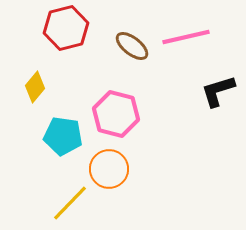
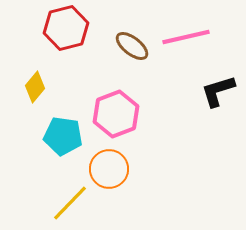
pink hexagon: rotated 24 degrees clockwise
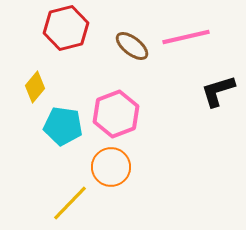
cyan pentagon: moved 10 px up
orange circle: moved 2 px right, 2 px up
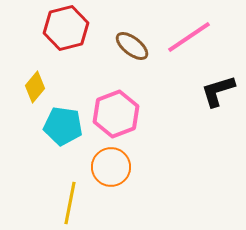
pink line: moved 3 px right; rotated 21 degrees counterclockwise
yellow line: rotated 33 degrees counterclockwise
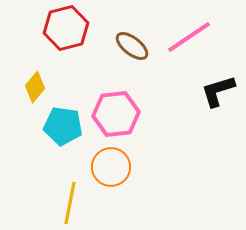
pink hexagon: rotated 15 degrees clockwise
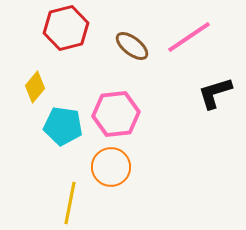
black L-shape: moved 3 px left, 2 px down
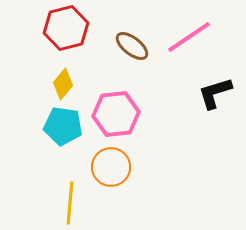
yellow diamond: moved 28 px right, 3 px up
yellow line: rotated 6 degrees counterclockwise
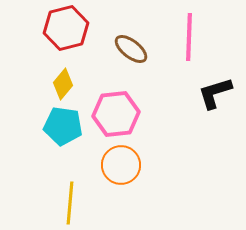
pink line: rotated 54 degrees counterclockwise
brown ellipse: moved 1 px left, 3 px down
orange circle: moved 10 px right, 2 px up
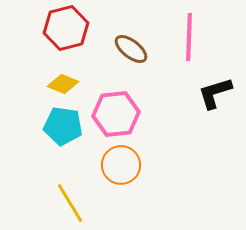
yellow diamond: rotated 72 degrees clockwise
yellow line: rotated 36 degrees counterclockwise
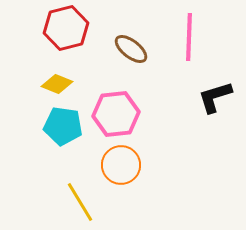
yellow diamond: moved 6 px left
black L-shape: moved 4 px down
yellow line: moved 10 px right, 1 px up
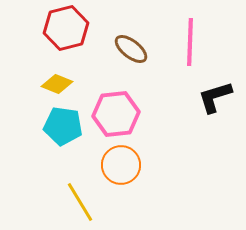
pink line: moved 1 px right, 5 px down
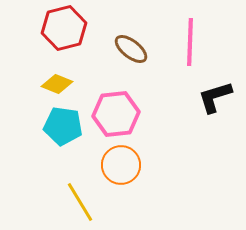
red hexagon: moved 2 px left
